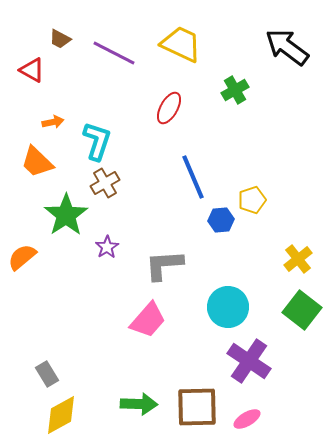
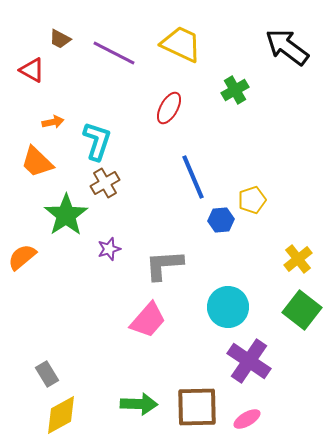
purple star: moved 2 px right, 2 px down; rotated 15 degrees clockwise
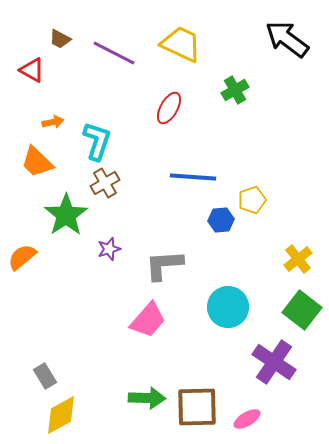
black arrow: moved 8 px up
blue line: rotated 63 degrees counterclockwise
purple cross: moved 25 px right, 1 px down
gray rectangle: moved 2 px left, 2 px down
green arrow: moved 8 px right, 6 px up
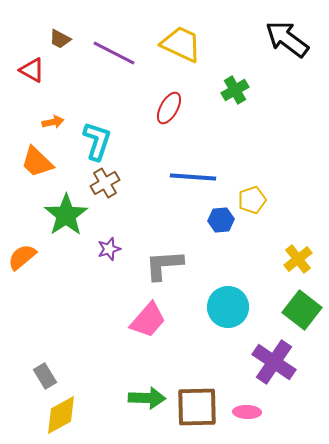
pink ellipse: moved 7 px up; rotated 32 degrees clockwise
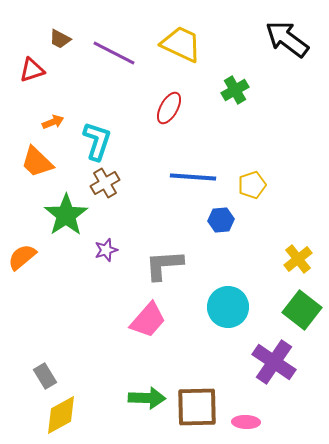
red triangle: rotated 48 degrees counterclockwise
orange arrow: rotated 10 degrees counterclockwise
yellow pentagon: moved 15 px up
purple star: moved 3 px left, 1 px down
pink ellipse: moved 1 px left, 10 px down
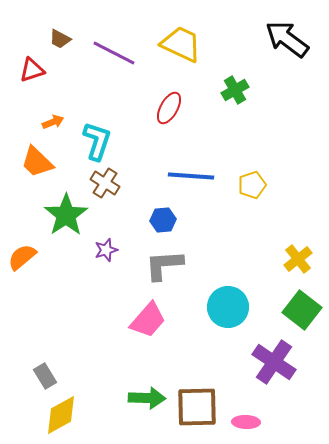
blue line: moved 2 px left, 1 px up
brown cross: rotated 28 degrees counterclockwise
blue hexagon: moved 58 px left
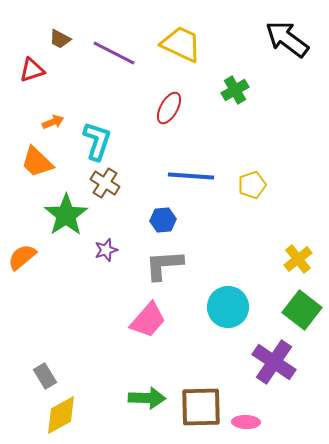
brown square: moved 4 px right
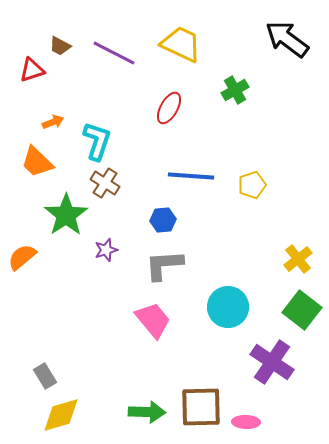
brown trapezoid: moved 7 px down
pink trapezoid: moved 5 px right; rotated 81 degrees counterclockwise
purple cross: moved 2 px left
green arrow: moved 14 px down
yellow diamond: rotated 12 degrees clockwise
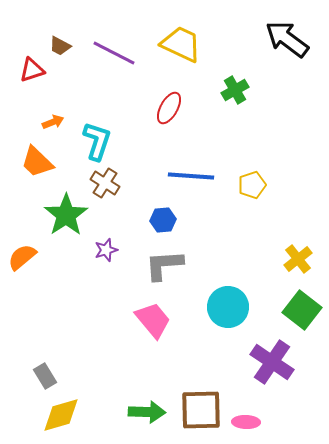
brown square: moved 3 px down
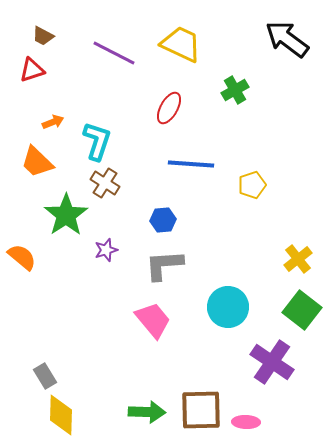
brown trapezoid: moved 17 px left, 10 px up
blue line: moved 12 px up
orange semicircle: rotated 80 degrees clockwise
yellow diamond: rotated 72 degrees counterclockwise
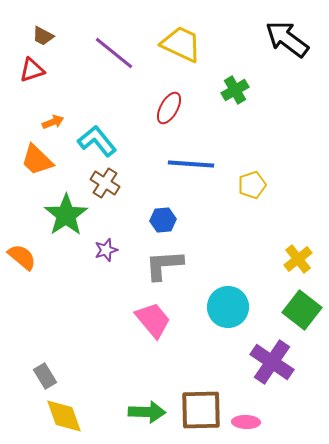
purple line: rotated 12 degrees clockwise
cyan L-shape: rotated 57 degrees counterclockwise
orange trapezoid: moved 2 px up
yellow diamond: moved 3 px right, 1 px down; rotated 21 degrees counterclockwise
